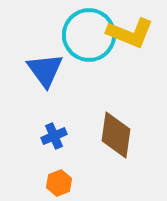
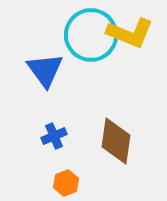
cyan circle: moved 2 px right
brown diamond: moved 6 px down
orange hexagon: moved 7 px right
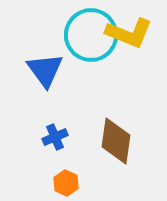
yellow L-shape: moved 1 px left
blue cross: moved 1 px right, 1 px down
orange hexagon: rotated 15 degrees counterclockwise
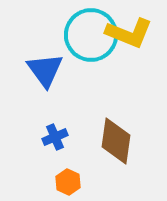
orange hexagon: moved 2 px right, 1 px up
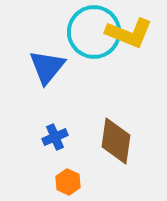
cyan circle: moved 3 px right, 3 px up
blue triangle: moved 2 px right, 3 px up; rotated 15 degrees clockwise
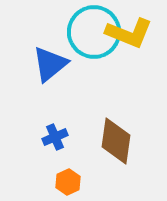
blue triangle: moved 3 px right, 3 px up; rotated 12 degrees clockwise
orange hexagon: rotated 10 degrees clockwise
